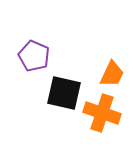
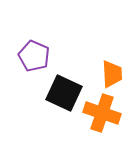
orange trapezoid: rotated 28 degrees counterclockwise
black square: rotated 12 degrees clockwise
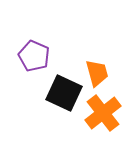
orange trapezoid: moved 15 px left, 1 px up; rotated 12 degrees counterclockwise
orange cross: moved 1 px right; rotated 33 degrees clockwise
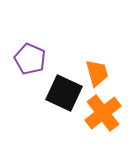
purple pentagon: moved 4 px left, 3 px down
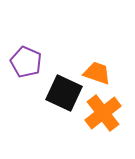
purple pentagon: moved 4 px left, 3 px down
orange trapezoid: rotated 56 degrees counterclockwise
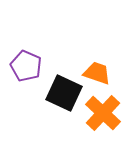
purple pentagon: moved 4 px down
orange cross: rotated 9 degrees counterclockwise
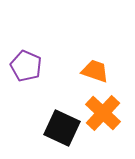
orange trapezoid: moved 2 px left, 2 px up
black square: moved 2 px left, 35 px down
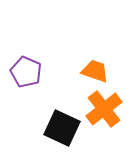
purple pentagon: moved 6 px down
orange cross: moved 1 px right, 4 px up; rotated 9 degrees clockwise
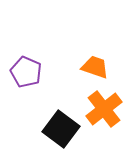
orange trapezoid: moved 4 px up
black square: moved 1 px left, 1 px down; rotated 12 degrees clockwise
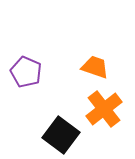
black square: moved 6 px down
